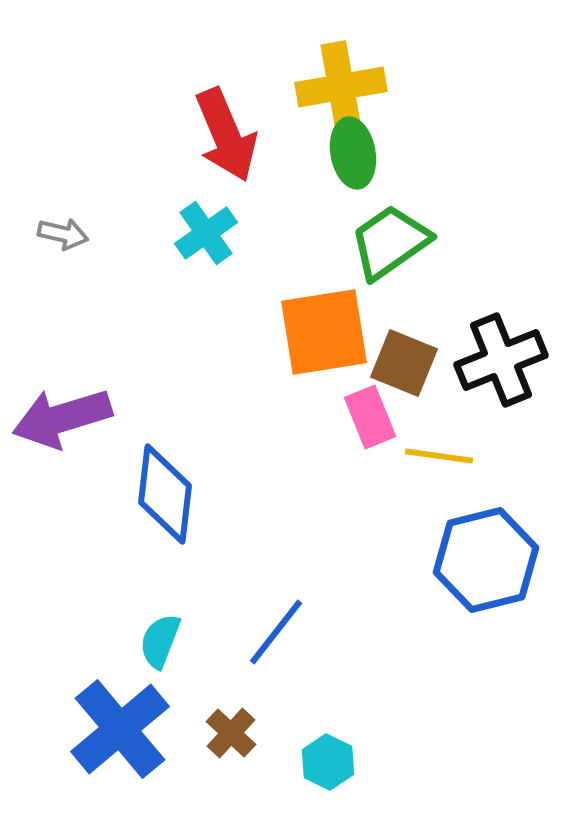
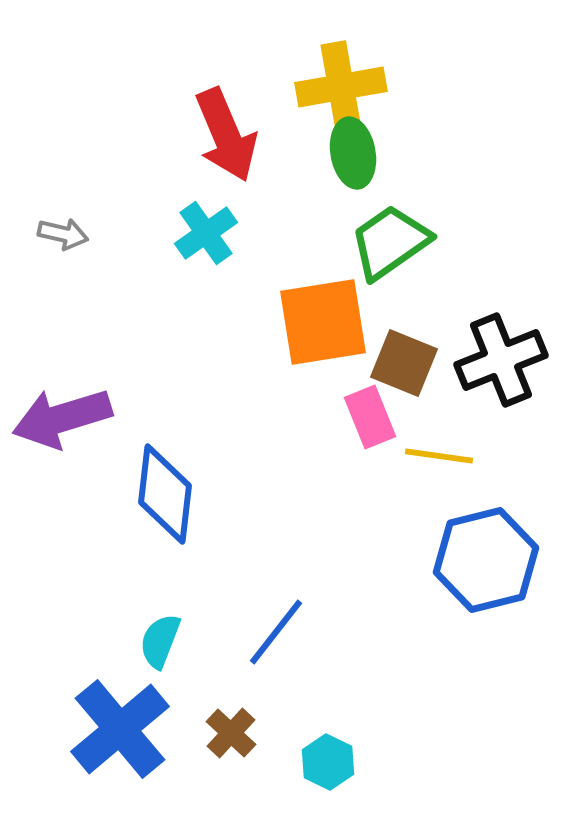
orange square: moved 1 px left, 10 px up
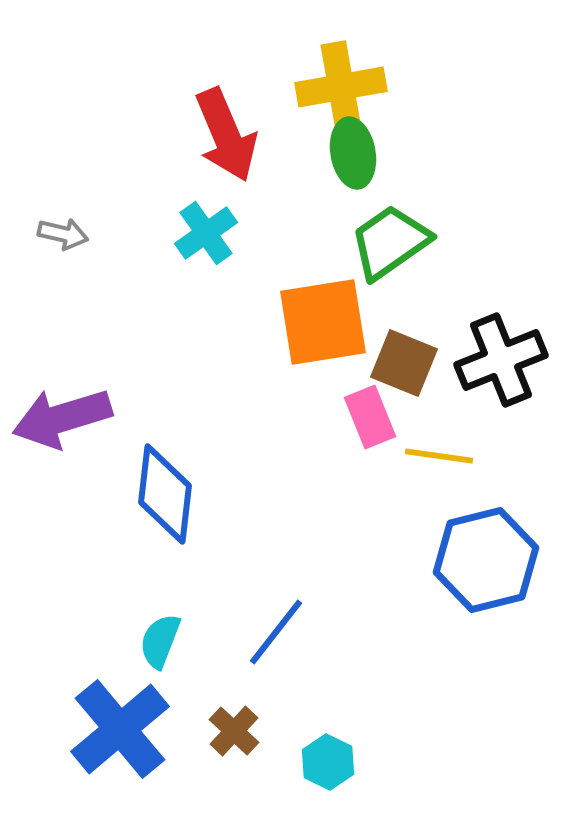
brown cross: moved 3 px right, 2 px up
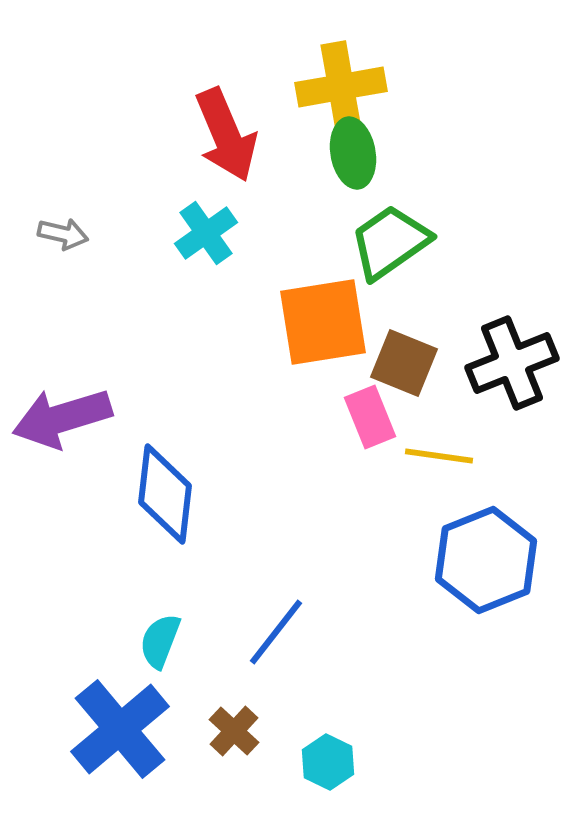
black cross: moved 11 px right, 3 px down
blue hexagon: rotated 8 degrees counterclockwise
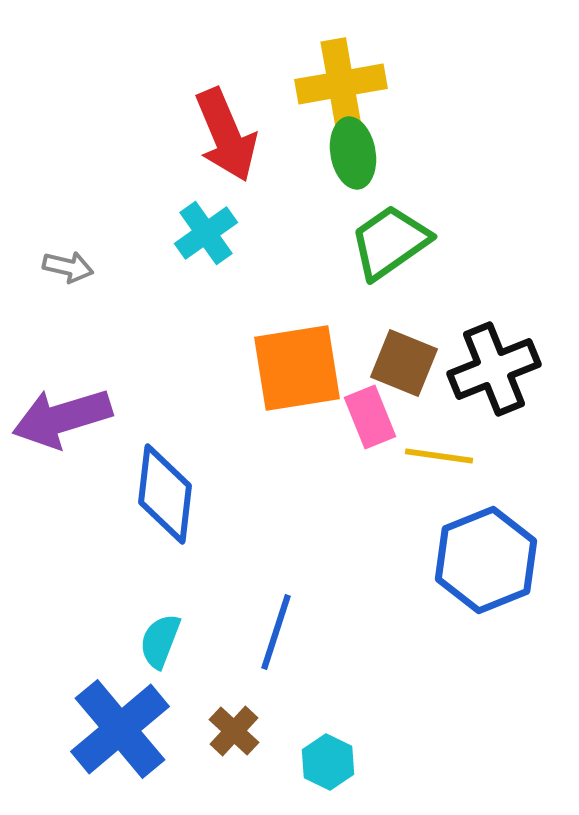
yellow cross: moved 3 px up
gray arrow: moved 5 px right, 33 px down
orange square: moved 26 px left, 46 px down
black cross: moved 18 px left, 6 px down
blue line: rotated 20 degrees counterclockwise
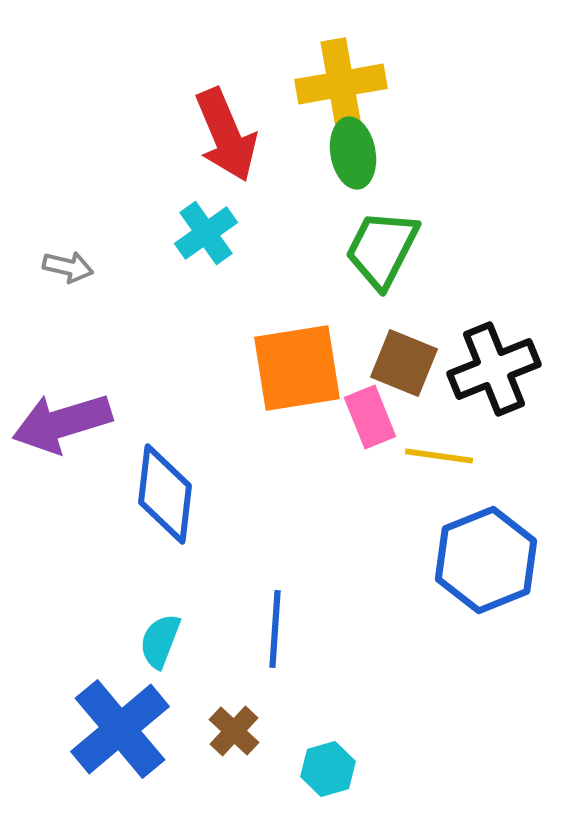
green trapezoid: moved 8 px left, 7 px down; rotated 28 degrees counterclockwise
purple arrow: moved 5 px down
blue line: moved 1 px left, 3 px up; rotated 14 degrees counterclockwise
cyan hexagon: moved 7 px down; rotated 18 degrees clockwise
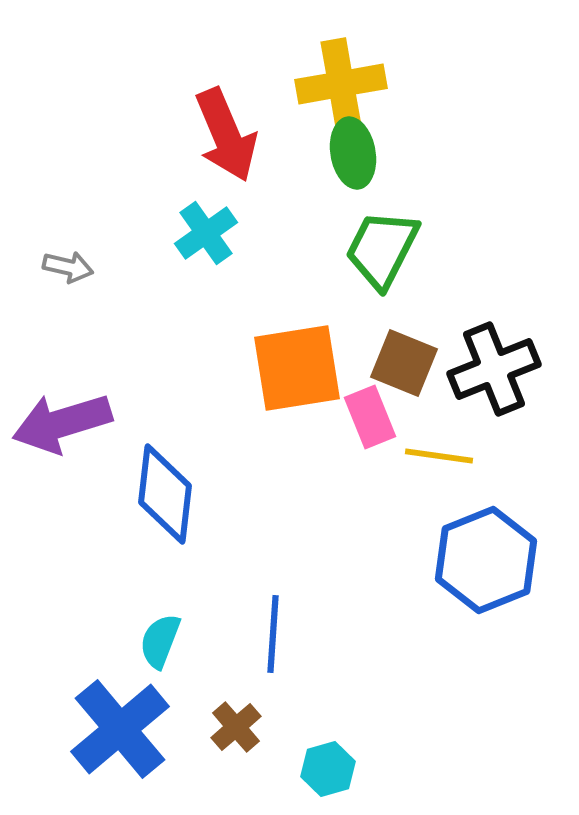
blue line: moved 2 px left, 5 px down
brown cross: moved 2 px right, 4 px up; rotated 6 degrees clockwise
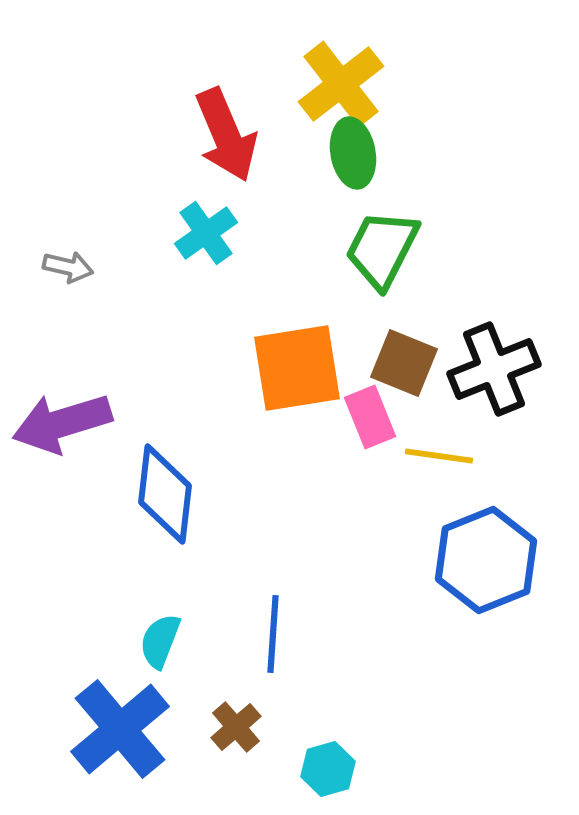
yellow cross: rotated 28 degrees counterclockwise
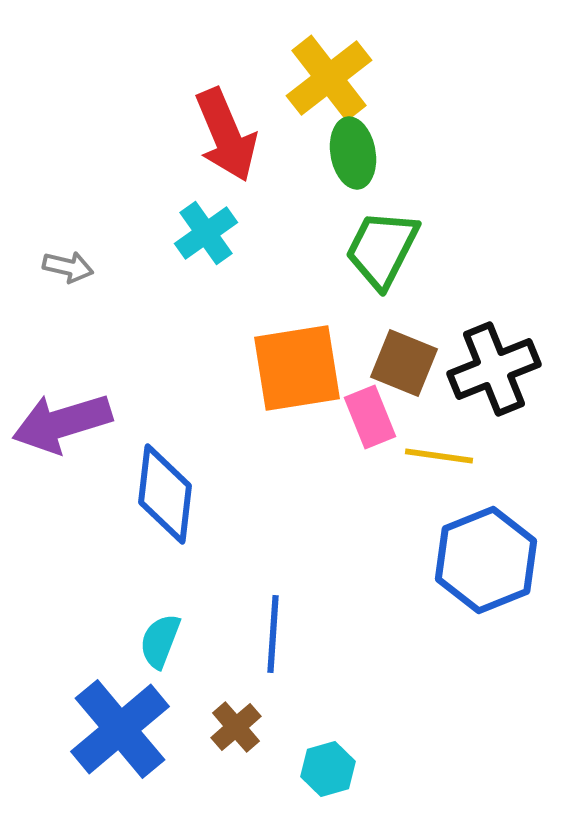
yellow cross: moved 12 px left, 6 px up
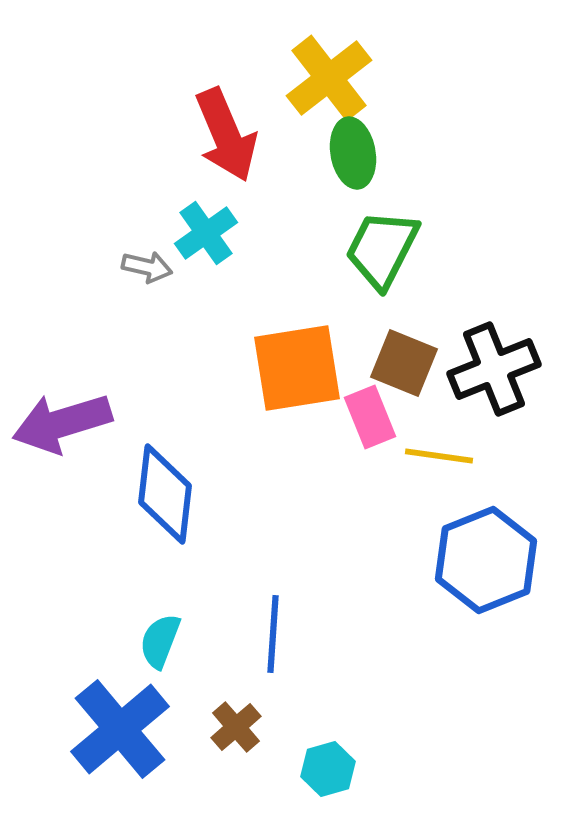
gray arrow: moved 79 px right
